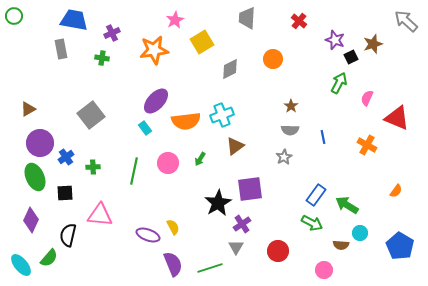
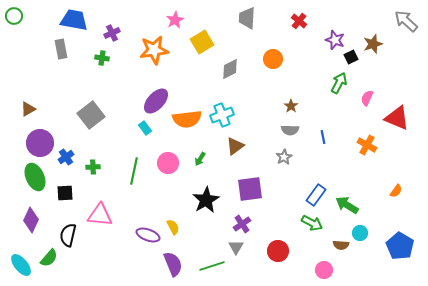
orange semicircle at (186, 121): moved 1 px right, 2 px up
black star at (218, 203): moved 12 px left, 3 px up
green line at (210, 268): moved 2 px right, 2 px up
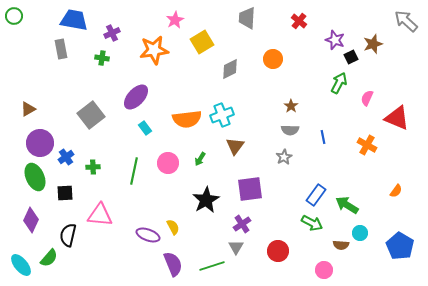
purple ellipse at (156, 101): moved 20 px left, 4 px up
brown triangle at (235, 146): rotated 18 degrees counterclockwise
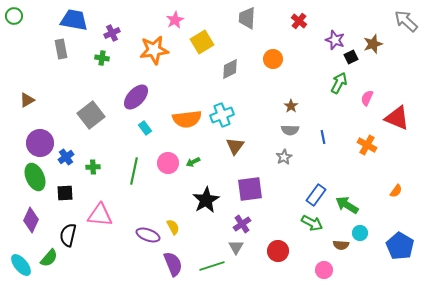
brown triangle at (28, 109): moved 1 px left, 9 px up
green arrow at (200, 159): moved 7 px left, 3 px down; rotated 32 degrees clockwise
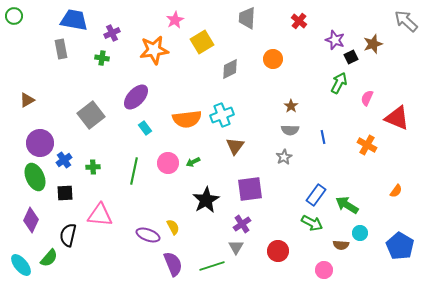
blue cross at (66, 157): moved 2 px left, 3 px down
